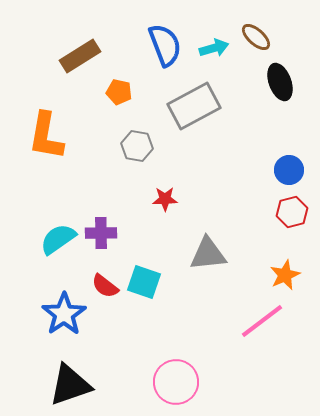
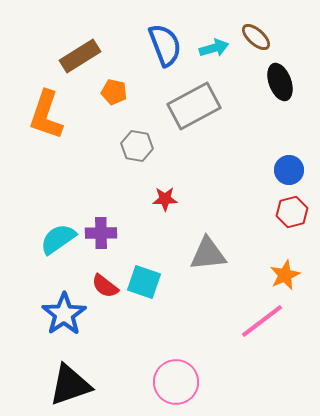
orange pentagon: moved 5 px left
orange L-shape: moved 21 px up; rotated 9 degrees clockwise
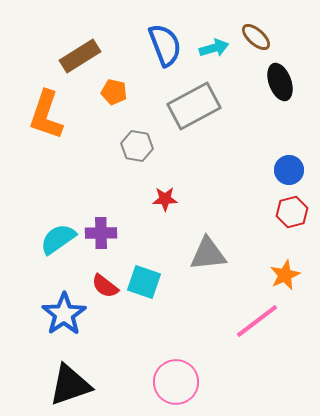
pink line: moved 5 px left
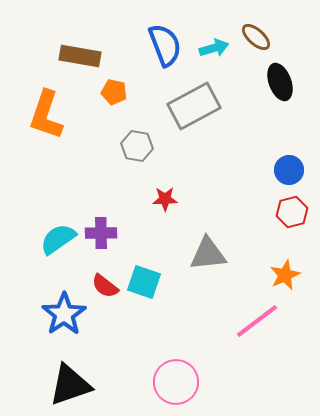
brown rectangle: rotated 42 degrees clockwise
